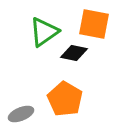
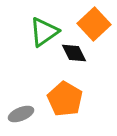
orange square: rotated 36 degrees clockwise
black diamond: rotated 52 degrees clockwise
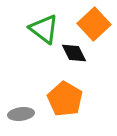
green triangle: moved 3 px up; rotated 48 degrees counterclockwise
gray ellipse: rotated 15 degrees clockwise
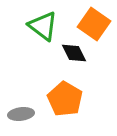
orange square: rotated 12 degrees counterclockwise
green triangle: moved 1 px left, 3 px up
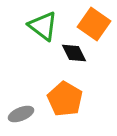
gray ellipse: rotated 15 degrees counterclockwise
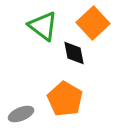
orange square: moved 1 px left, 1 px up; rotated 12 degrees clockwise
black diamond: rotated 16 degrees clockwise
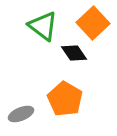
black diamond: rotated 24 degrees counterclockwise
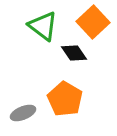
orange square: moved 1 px up
gray ellipse: moved 2 px right, 1 px up
